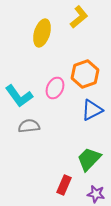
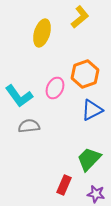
yellow L-shape: moved 1 px right
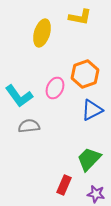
yellow L-shape: rotated 50 degrees clockwise
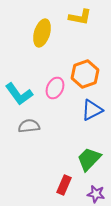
cyan L-shape: moved 2 px up
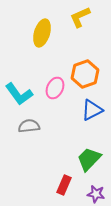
yellow L-shape: rotated 145 degrees clockwise
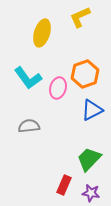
pink ellipse: moved 3 px right; rotated 10 degrees counterclockwise
cyan L-shape: moved 9 px right, 16 px up
purple star: moved 5 px left, 1 px up
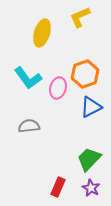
blue triangle: moved 1 px left, 3 px up
red rectangle: moved 6 px left, 2 px down
purple star: moved 5 px up; rotated 18 degrees clockwise
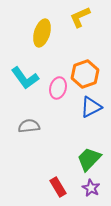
cyan L-shape: moved 3 px left
red rectangle: rotated 54 degrees counterclockwise
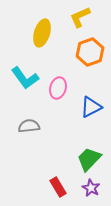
orange hexagon: moved 5 px right, 22 px up
